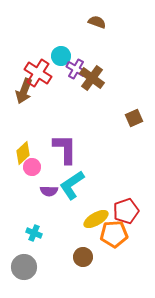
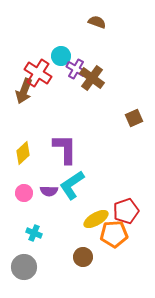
pink circle: moved 8 px left, 26 px down
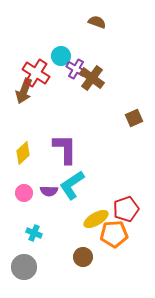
red cross: moved 2 px left
red pentagon: moved 2 px up
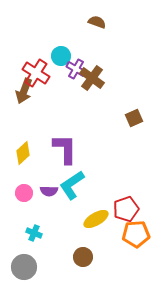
orange pentagon: moved 22 px right
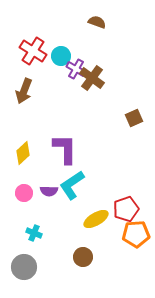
red cross: moved 3 px left, 22 px up
